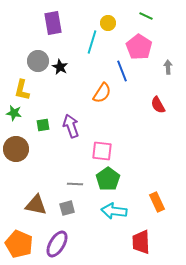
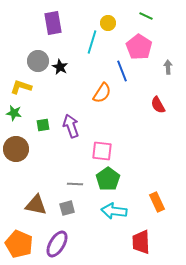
yellow L-shape: moved 1 px left, 3 px up; rotated 95 degrees clockwise
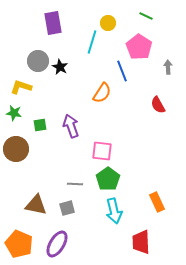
green square: moved 3 px left
cyan arrow: rotated 110 degrees counterclockwise
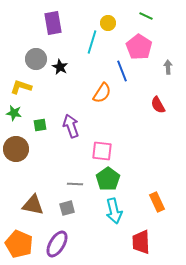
gray circle: moved 2 px left, 2 px up
brown triangle: moved 3 px left
